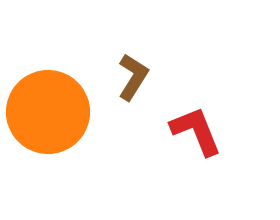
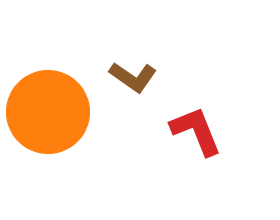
brown L-shape: rotated 93 degrees clockwise
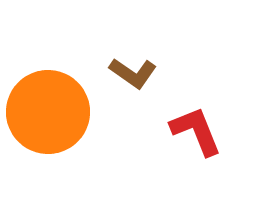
brown L-shape: moved 4 px up
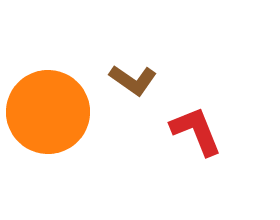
brown L-shape: moved 7 px down
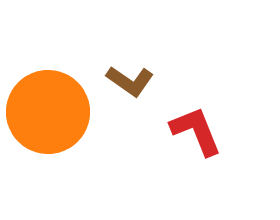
brown L-shape: moved 3 px left, 1 px down
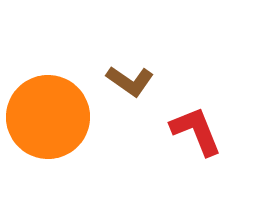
orange circle: moved 5 px down
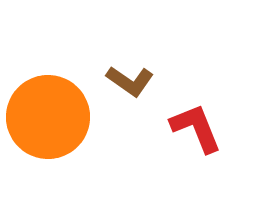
red L-shape: moved 3 px up
